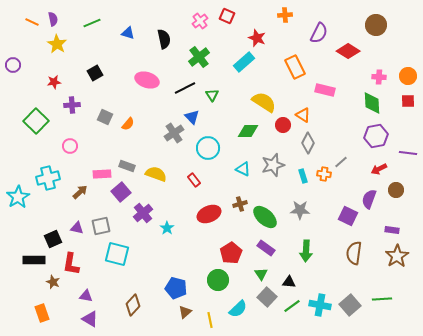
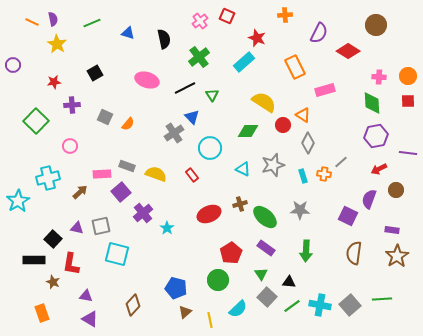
pink rectangle at (325, 90): rotated 30 degrees counterclockwise
cyan circle at (208, 148): moved 2 px right
red rectangle at (194, 180): moved 2 px left, 5 px up
cyan star at (18, 197): moved 4 px down
black square at (53, 239): rotated 24 degrees counterclockwise
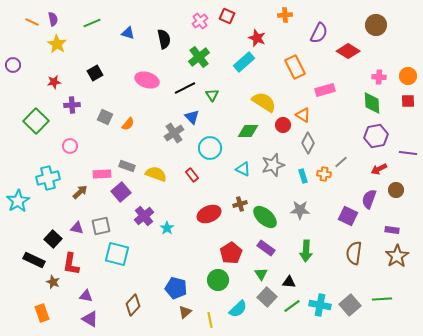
purple cross at (143, 213): moved 1 px right, 3 px down
black rectangle at (34, 260): rotated 25 degrees clockwise
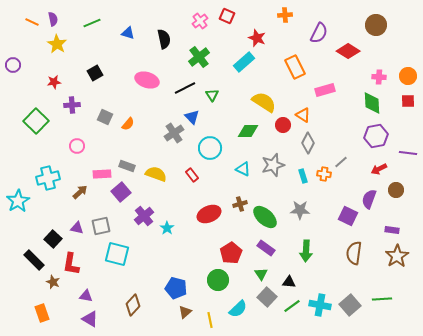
pink circle at (70, 146): moved 7 px right
black rectangle at (34, 260): rotated 20 degrees clockwise
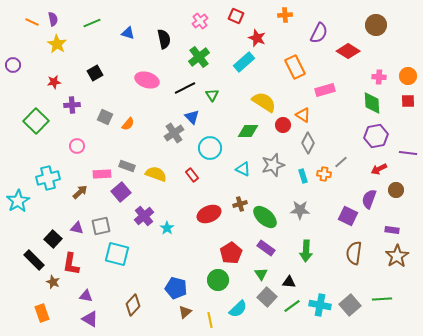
red square at (227, 16): moved 9 px right
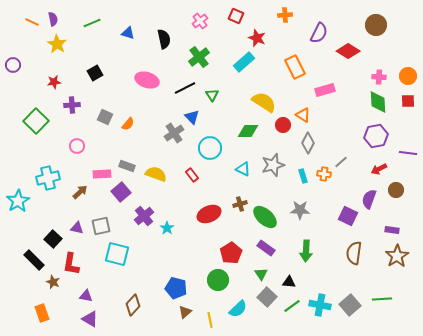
green diamond at (372, 103): moved 6 px right, 1 px up
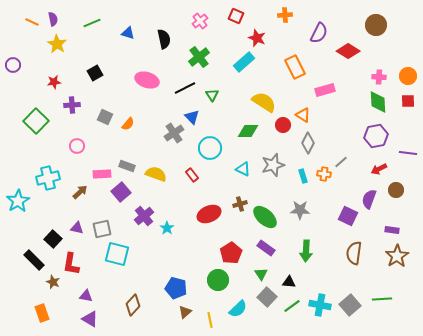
gray square at (101, 226): moved 1 px right, 3 px down
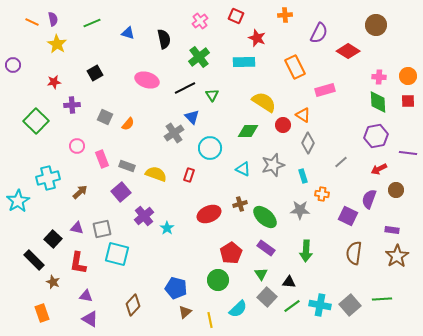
cyan rectangle at (244, 62): rotated 40 degrees clockwise
pink rectangle at (102, 174): moved 15 px up; rotated 72 degrees clockwise
orange cross at (324, 174): moved 2 px left, 20 px down
red rectangle at (192, 175): moved 3 px left; rotated 56 degrees clockwise
red L-shape at (71, 264): moved 7 px right, 1 px up
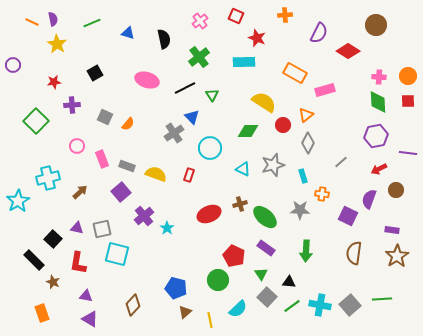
orange rectangle at (295, 67): moved 6 px down; rotated 35 degrees counterclockwise
orange triangle at (303, 115): moved 3 px right; rotated 49 degrees clockwise
red pentagon at (231, 253): moved 3 px right, 3 px down; rotated 15 degrees counterclockwise
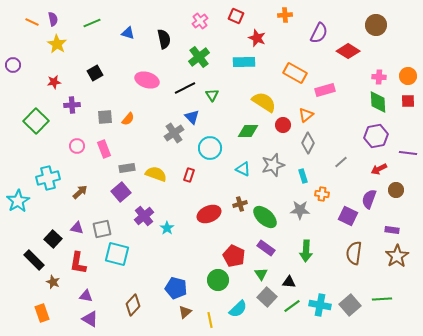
gray square at (105, 117): rotated 28 degrees counterclockwise
orange semicircle at (128, 124): moved 5 px up
pink rectangle at (102, 159): moved 2 px right, 10 px up
gray rectangle at (127, 166): moved 2 px down; rotated 28 degrees counterclockwise
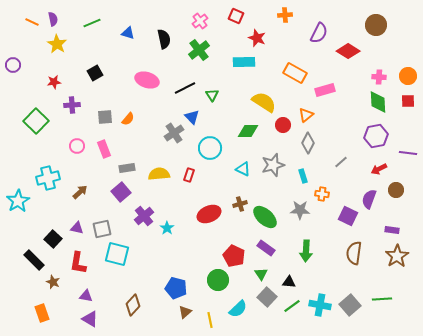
green cross at (199, 57): moved 7 px up
yellow semicircle at (156, 174): moved 3 px right; rotated 25 degrees counterclockwise
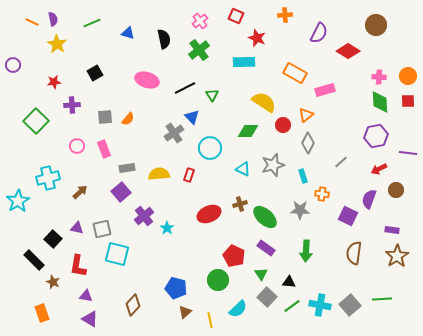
green diamond at (378, 102): moved 2 px right
red L-shape at (78, 263): moved 3 px down
